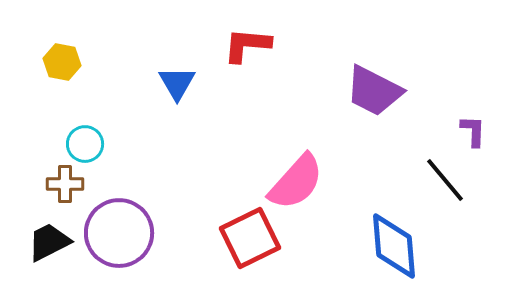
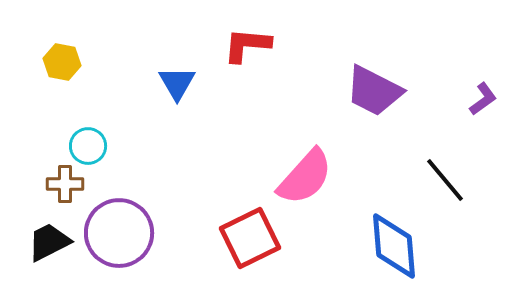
purple L-shape: moved 10 px right, 32 px up; rotated 52 degrees clockwise
cyan circle: moved 3 px right, 2 px down
pink semicircle: moved 9 px right, 5 px up
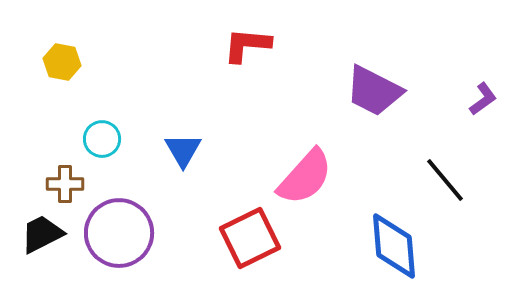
blue triangle: moved 6 px right, 67 px down
cyan circle: moved 14 px right, 7 px up
black trapezoid: moved 7 px left, 8 px up
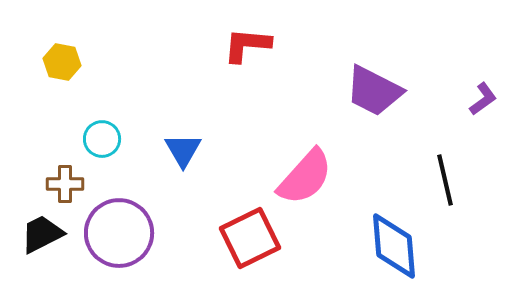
black line: rotated 27 degrees clockwise
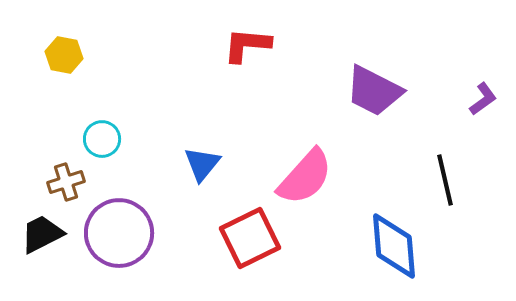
yellow hexagon: moved 2 px right, 7 px up
blue triangle: moved 19 px right, 14 px down; rotated 9 degrees clockwise
brown cross: moved 1 px right, 2 px up; rotated 18 degrees counterclockwise
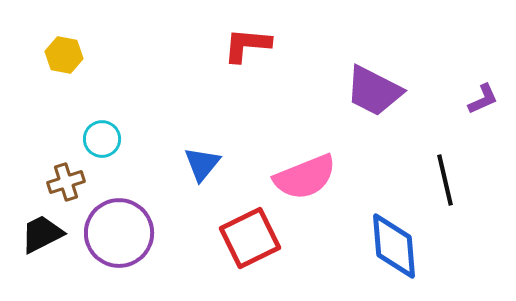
purple L-shape: rotated 12 degrees clockwise
pink semicircle: rotated 26 degrees clockwise
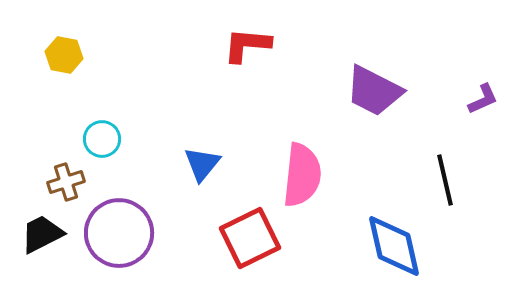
pink semicircle: moved 3 px left, 2 px up; rotated 62 degrees counterclockwise
blue diamond: rotated 8 degrees counterclockwise
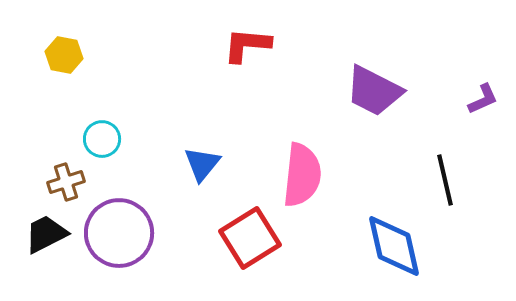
black trapezoid: moved 4 px right
red square: rotated 6 degrees counterclockwise
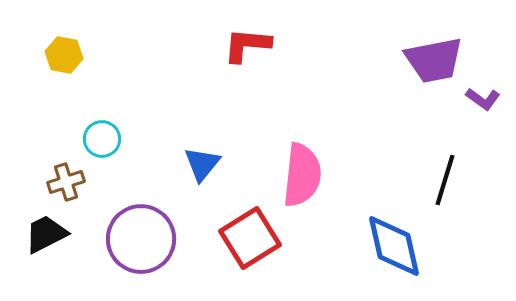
purple trapezoid: moved 60 px right, 31 px up; rotated 38 degrees counterclockwise
purple L-shape: rotated 60 degrees clockwise
black line: rotated 30 degrees clockwise
purple circle: moved 22 px right, 6 px down
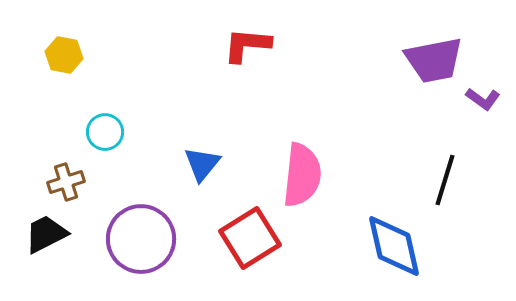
cyan circle: moved 3 px right, 7 px up
